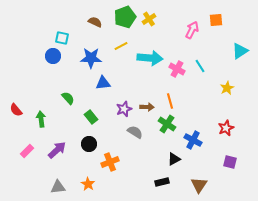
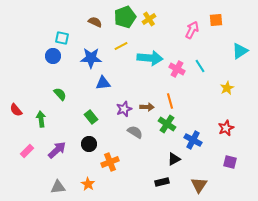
green semicircle: moved 8 px left, 4 px up
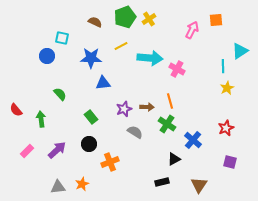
blue circle: moved 6 px left
cyan line: moved 23 px right; rotated 32 degrees clockwise
blue cross: rotated 12 degrees clockwise
orange star: moved 6 px left; rotated 16 degrees clockwise
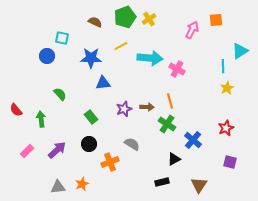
gray semicircle: moved 3 px left, 12 px down
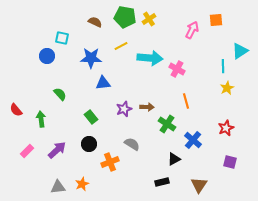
green pentagon: rotated 30 degrees clockwise
orange line: moved 16 px right
